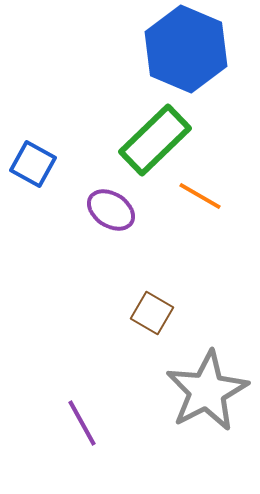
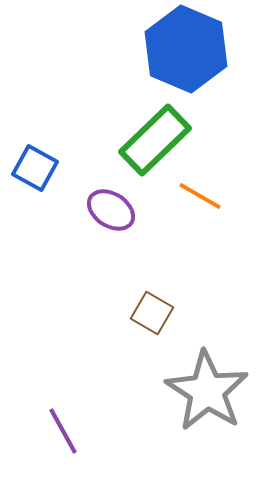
blue square: moved 2 px right, 4 px down
gray star: rotated 12 degrees counterclockwise
purple line: moved 19 px left, 8 px down
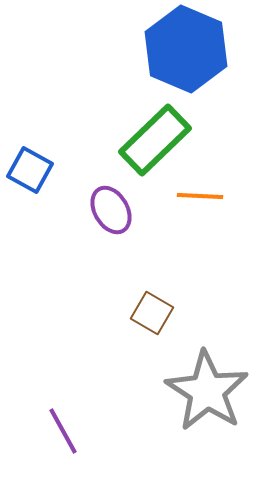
blue square: moved 5 px left, 2 px down
orange line: rotated 27 degrees counterclockwise
purple ellipse: rotated 27 degrees clockwise
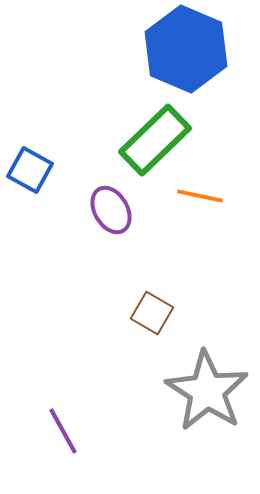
orange line: rotated 9 degrees clockwise
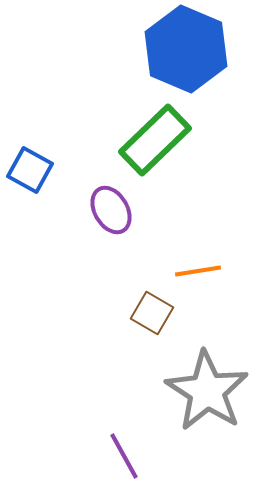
orange line: moved 2 px left, 75 px down; rotated 21 degrees counterclockwise
purple line: moved 61 px right, 25 px down
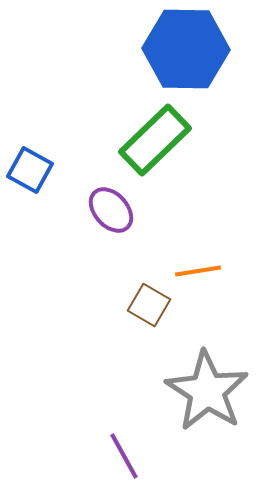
blue hexagon: rotated 22 degrees counterclockwise
purple ellipse: rotated 12 degrees counterclockwise
brown square: moved 3 px left, 8 px up
